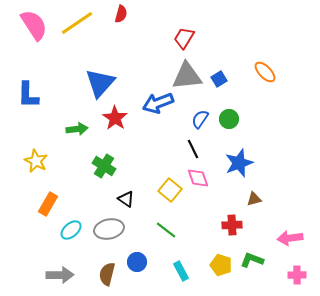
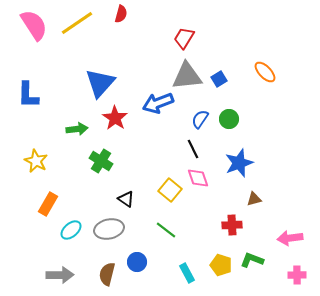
green cross: moved 3 px left, 5 px up
cyan rectangle: moved 6 px right, 2 px down
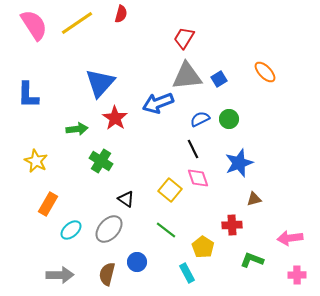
blue semicircle: rotated 30 degrees clockwise
gray ellipse: rotated 36 degrees counterclockwise
yellow pentagon: moved 18 px left, 18 px up; rotated 15 degrees clockwise
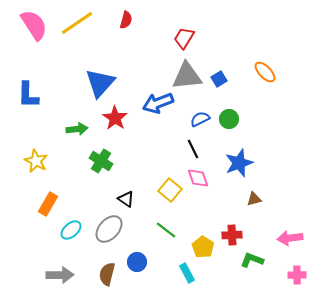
red semicircle: moved 5 px right, 6 px down
red cross: moved 10 px down
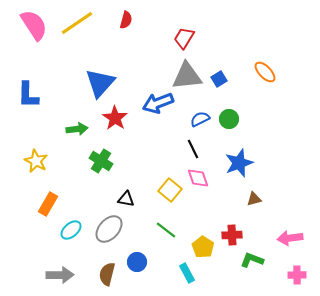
black triangle: rotated 24 degrees counterclockwise
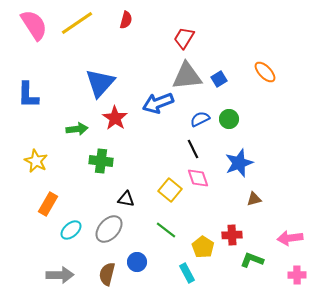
green cross: rotated 25 degrees counterclockwise
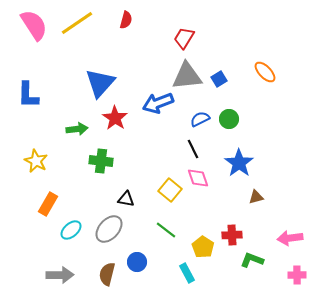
blue star: rotated 16 degrees counterclockwise
brown triangle: moved 2 px right, 2 px up
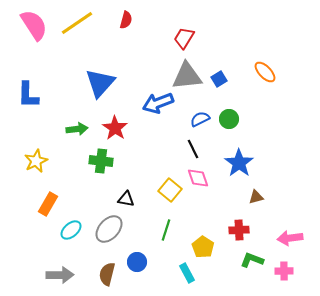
red star: moved 10 px down
yellow star: rotated 20 degrees clockwise
green line: rotated 70 degrees clockwise
red cross: moved 7 px right, 5 px up
pink cross: moved 13 px left, 4 px up
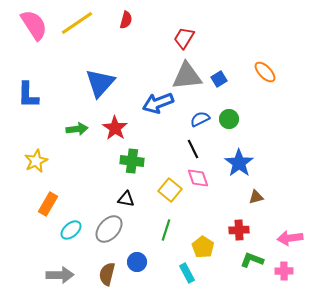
green cross: moved 31 px right
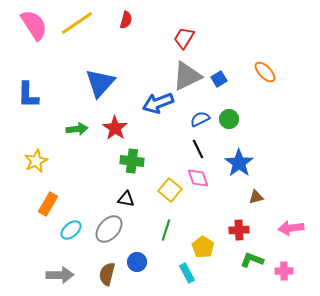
gray triangle: rotated 20 degrees counterclockwise
black line: moved 5 px right
pink arrow: moved 1 px right, 10 px up
